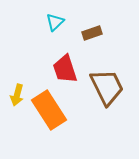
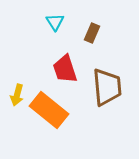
cyan triangle: rotated 18 degrees counterclockwise
brown rectangle: rotated 48 degrees counterclockwise
brown trapezoid: rotated 21 degrees clockwise
orange rectangle: rotated 18 degrees counterclockwise
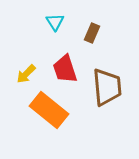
yellow arrow: moved 9 px right, 21 px up; rotated 30 degrees clockwise
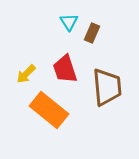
cyan triangle: moved 14 px right
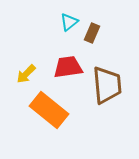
cyan triangle: rotated 24 degrees clockwise
red trapezoid: moved 3 px right, 2 px up; rotated 100 degrees clockwise
brown trapezoid: moved 2 px up
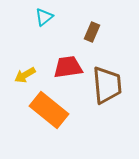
cyan triangle: moved 25 px left, 5 px up
brown rectangle: moved 1 px up
yellow arrow: moved 1 px left, 1 px down; rotated 15 degrees clockwise
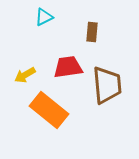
cyan triangle: rotated 12 degrees clockwise
brown rectangle: rotated 18 degrees counterclockwise
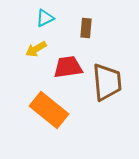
cyan triangle: moved 1 px right, 1 px down
brown rectangle: moved 6 px left, 4 px up
yellow arrow: moved 11 px right, 26 px up
brown trapezoid: moved 3 px up
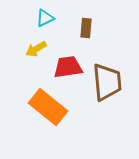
orange rectangle: moved 1 px left, 3 px up
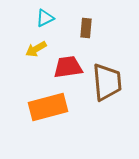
orange rectangle: rotated 54 degrees counterclockwise
